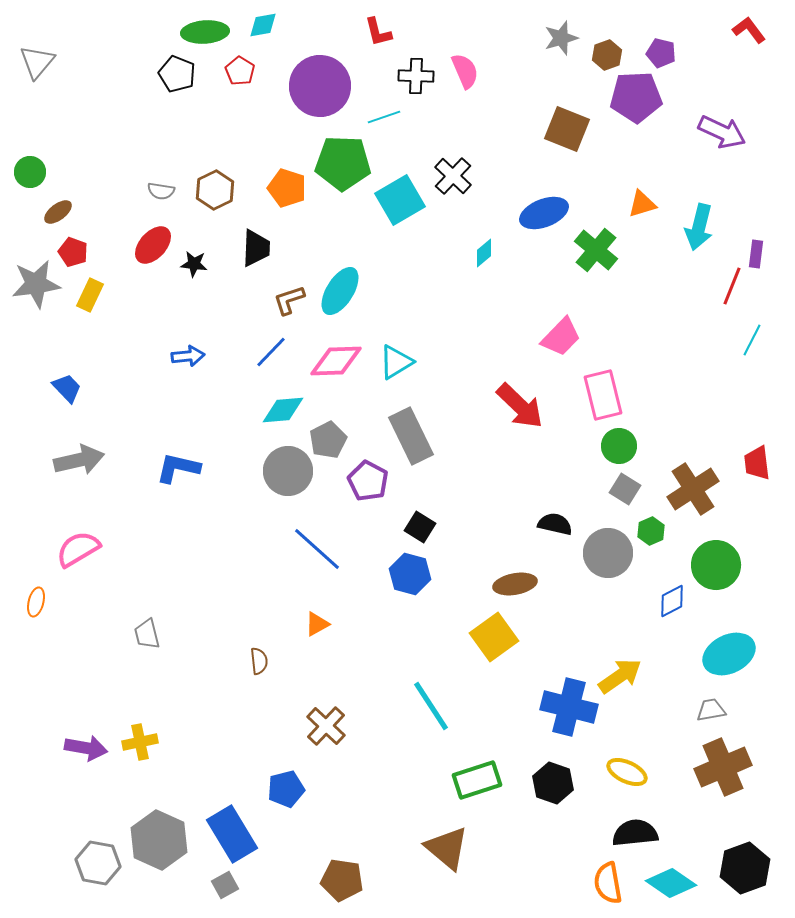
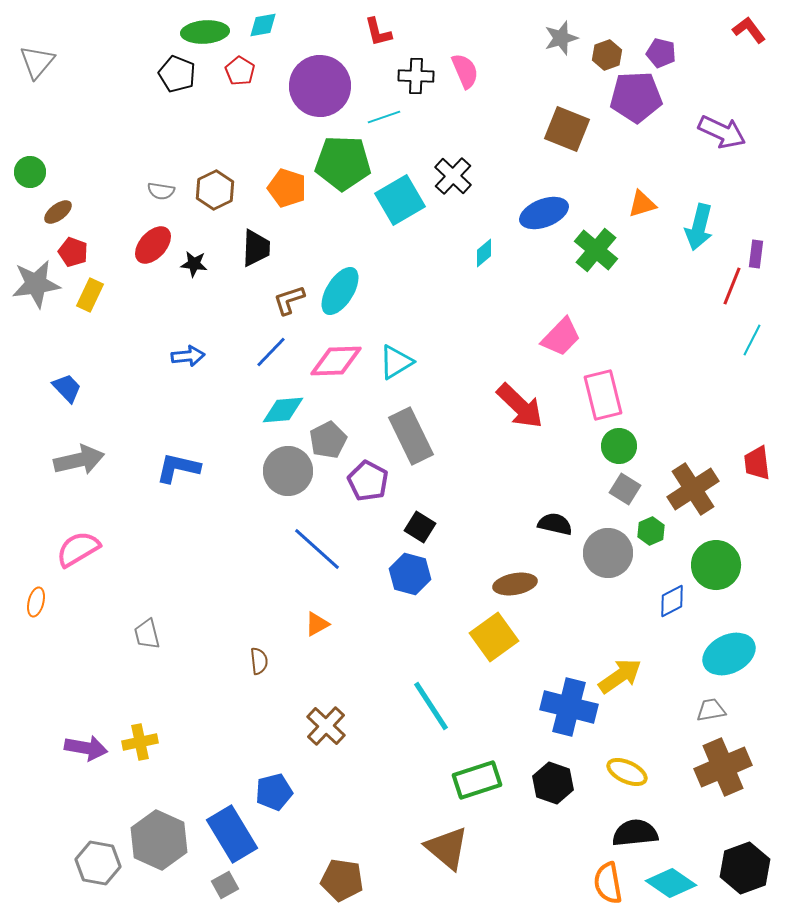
blue pentagon at (286, 789): moved 12 px left, 3 px down
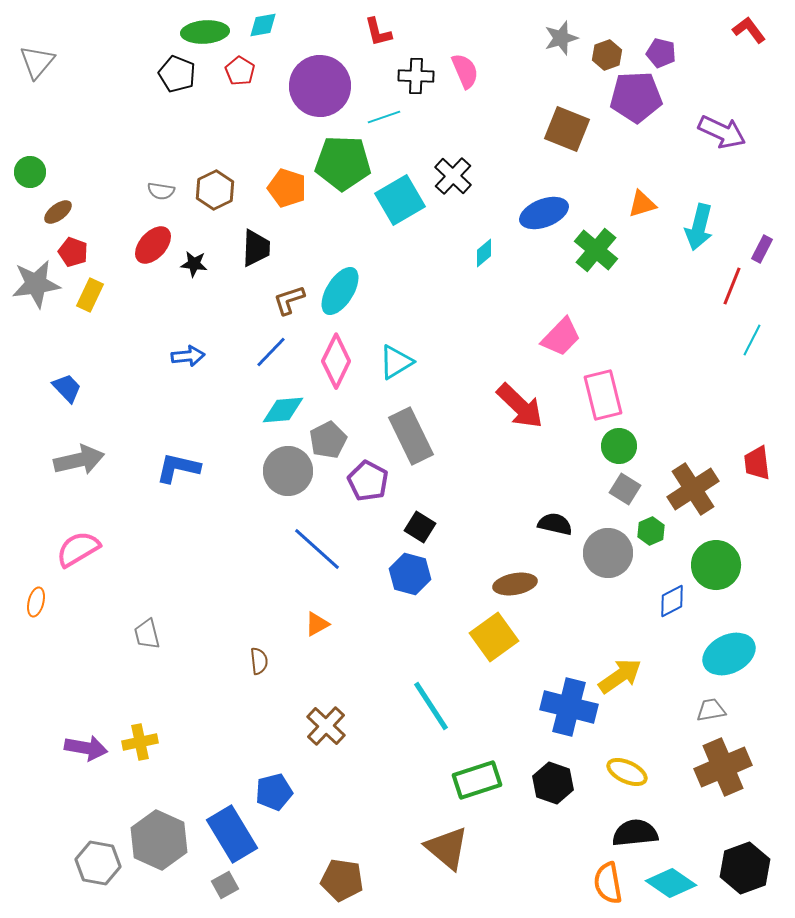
purple rectangle at (756, 254): moved 6 px right, 5 px up; rotated 20 degrees clockwise
pink diamond at (336, 361): rotated 62 degrees counterclockwise
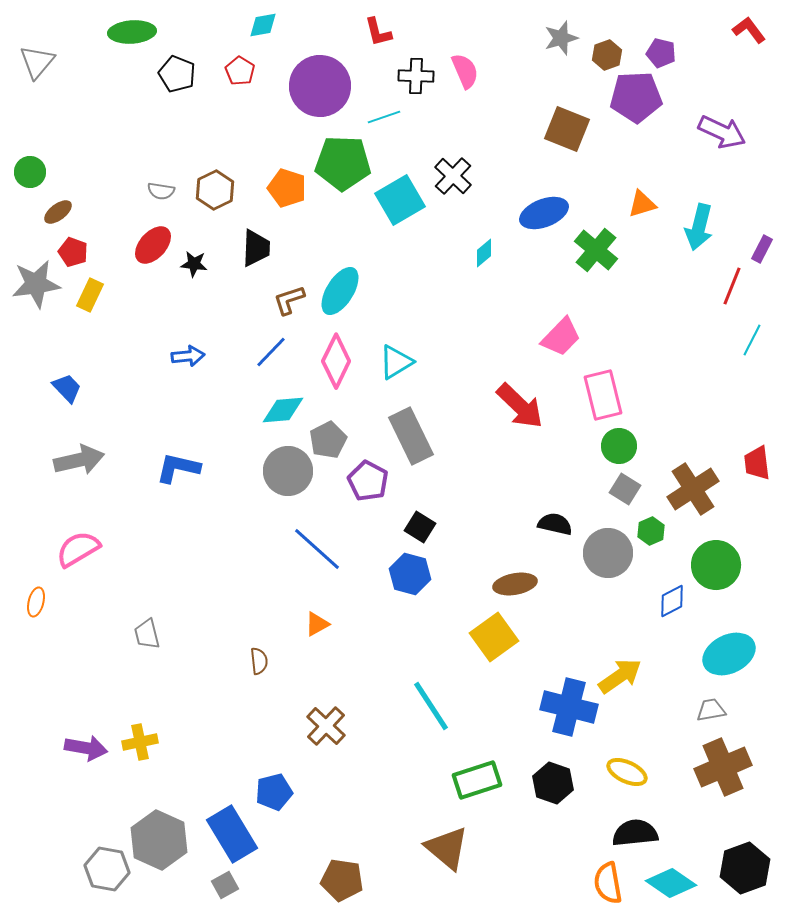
green ellipse at (205, 32): moved 73 px left
gray hexagon at (98, 863): moved 9 px right, 6 px down
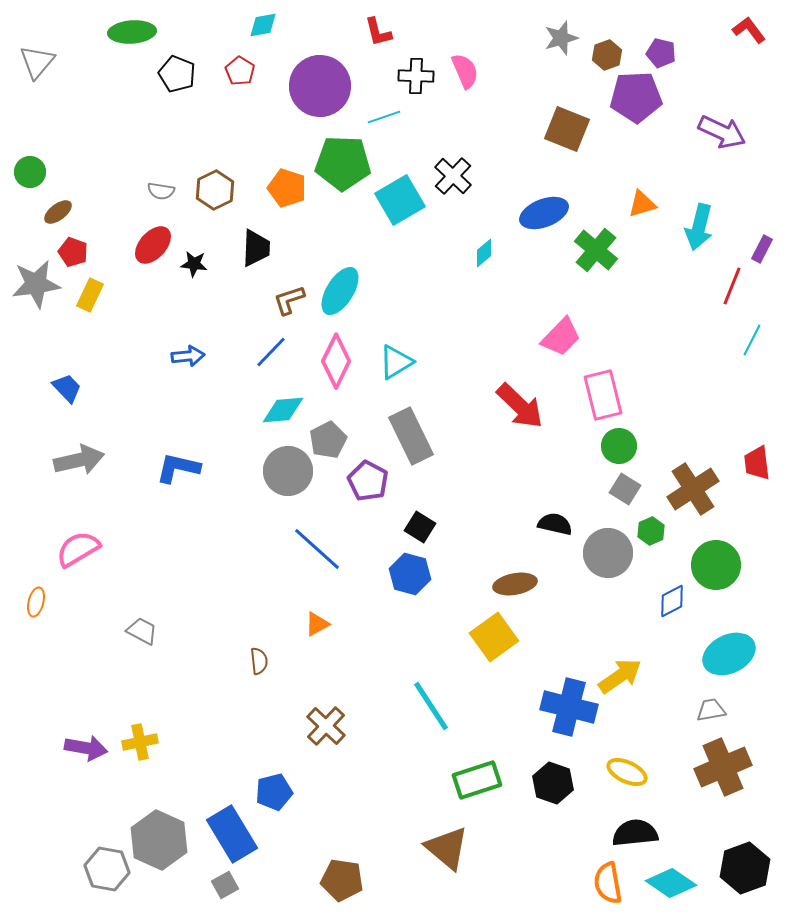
gray trapezoid at (147, 634): moved 5 px left, 3 px up; rotated 132 degrees clockwise
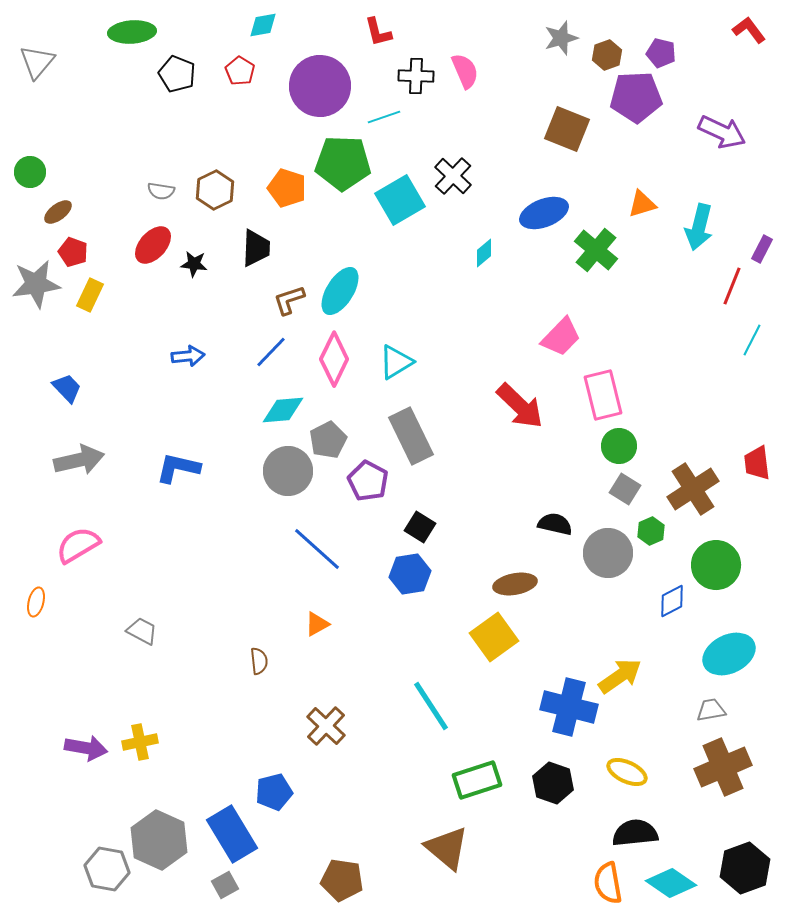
pink diamond at (336, 361): moved 2 px left, 2 px up
pink semicircle at (78, 549): moved 4 px up
blue hexagon at (410, 574): rotated 24 degrees counterclockwise
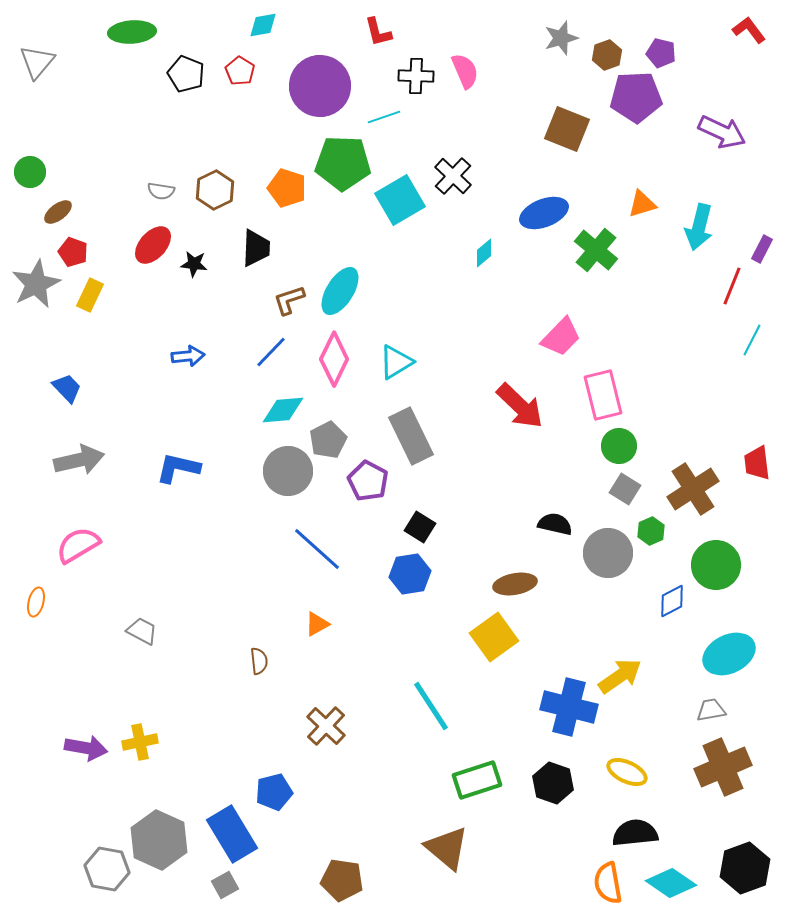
black pentagon at (177, 74): moved 9 px right
gray star at (36, 284): rotated 18 degrees counterclockwise
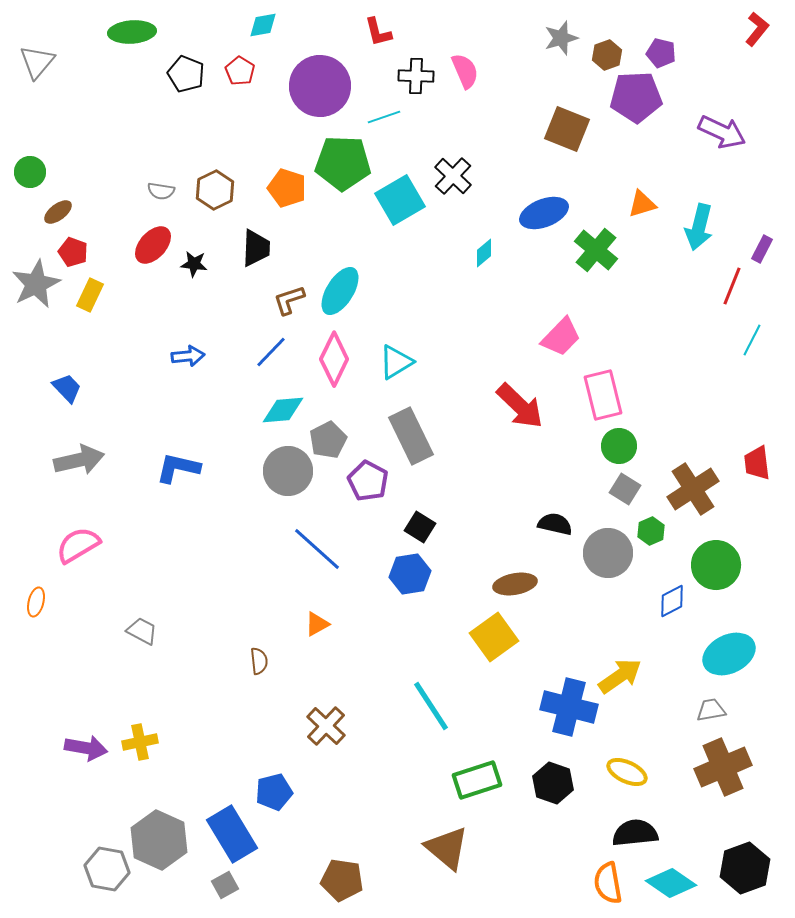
red L-shape at (749, 30): moved 8 px right, 1 px up; rotated 76 degrees clockwise
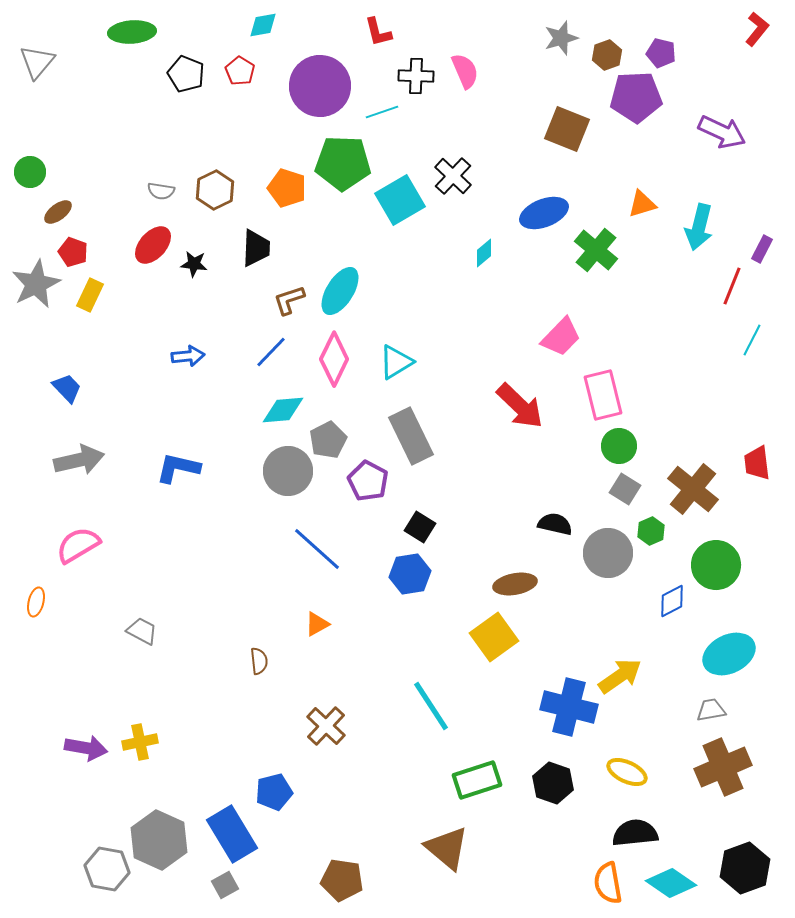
cyan line at (384, 117): moved 2 px left, 5 px up
brown cross at (693, 489): rotated 18 degrees counterclockwise
